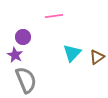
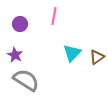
pink line: rotated 72 degrees counterclockwise
purple circle: moved 3 px left, 13 px up
gray semicircle: rotated 36 degrees counterclockwise
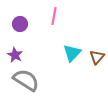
brown triangle: rotated 14 degrees counterclockwise
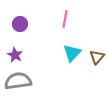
pink line: moved 11 px right, 3 px down
gray semicircle: moved 8 px left, 1 px down; rotated 40 degrees counterclockwise
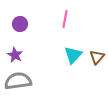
cyan triangle: moved 1 px right, 2 px down
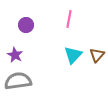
pink line: moved 4 px right
purple circle: moved 6 px right, 1 px down
brown triangle: moved 2 px up
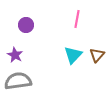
pink line: moved 8 px right
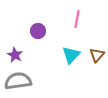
purple circle: moved 12 px right, 6 px down
cyan triangle: moved 2 px left
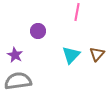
pink line: moved 7 px up
brown triangle: moved 1 px up
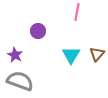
cyan triangle: rotated 12 degrees counterclockwise
gray semicircle: moved 2 px right; rotated 28 degrees clockwise
